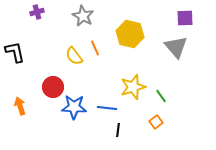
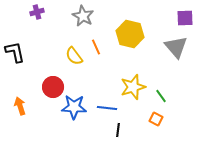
orange line: moved 1 px right, 1 px up
orange square: moved 3 px up; rotated 24 degrees counterclockwise
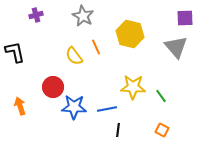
purple cross: moved 1 px left, 3 px down
yellow star: rotated 20 degrees clockwise
blue line: moved 1 px down; rotated 18 degrees counterclockwise
orange square: moved 6 px right, 11 px down
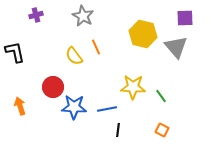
yellow hexagon: moved 13 px right
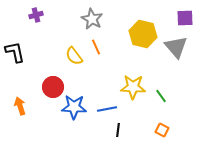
gray star: moved 9 px right, 3 px down
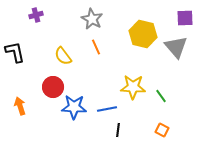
yellow semicircle: moved 11 px left
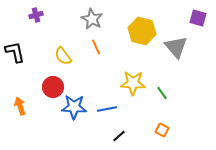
purple square: moved 13 px right; rotated 18 degrees clockwise
yellow hexagon: moved 1 px left, 3 px up
yellow star: moved 4 px up
green line: moved 1 px right, 3 px up
black line: moved 1 px right, 6 px down; rotated 40 degrees clockwise
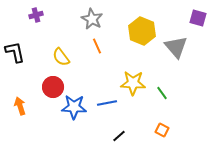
yellow hexagon: rotated 8 degrees clockwise
orange line: moved 1 px right, 1 px up
yellow semicircle: moved 2 px left, 1 px down
blue line: moved 6 px up
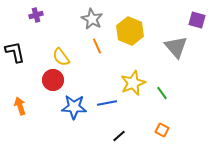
purple square: moved 1 px left, 2 px down
yellow hexagon: moved 12 px left
yellow star: rotated 25 degrees counterclockwise
red circle: moved 7 px up
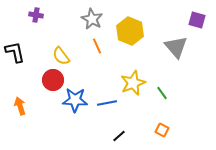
purple cross: rotated 24 degrees clockwise
yellow semicircle: moved 1 px up
blue star: moved 1 px right, 7 px up
